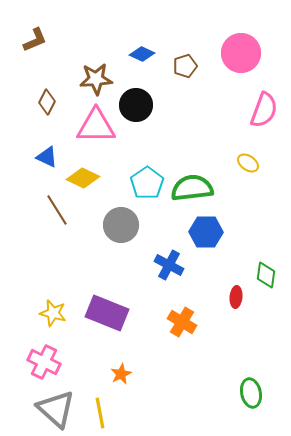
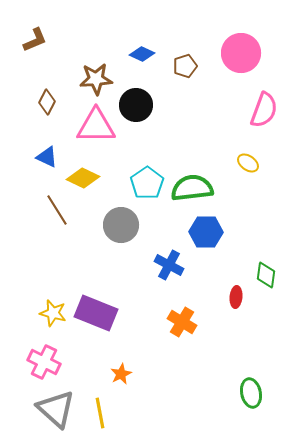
purple rectangle: moved 11 px left
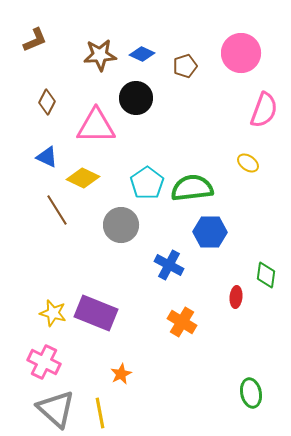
brown star: moved 4 px right, 24 px up
black circle: moved 7 px up
blue hexagon: moved 4 px right
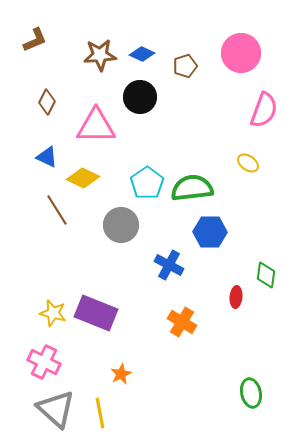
black circle: moved 4 px right, 1 px up
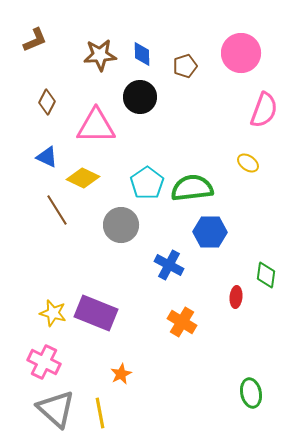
blue diamond: rotated 65 degrees clockwise
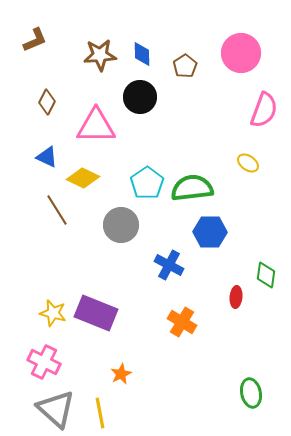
brown pentagon: rotated 15 degrees counterclockwise
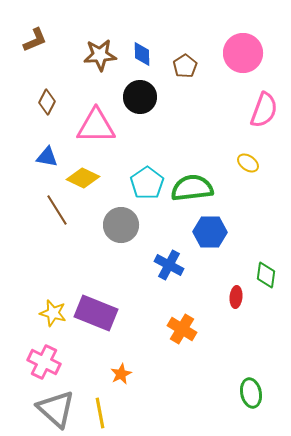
pink circle: moved 2 px right
blue triangle: rotated 15 degrees counterclockwise
orange cross: moved 7 px down
